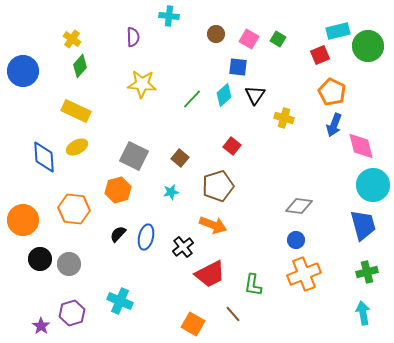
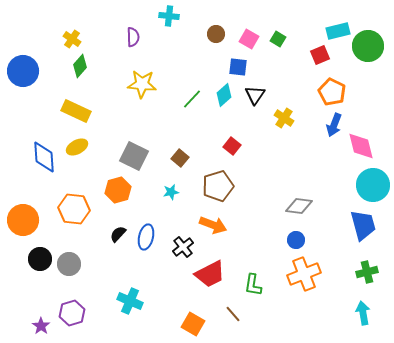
yellow cross at (284, 118): rotated 18 degrees clockwise
cyan cross at (120, 301): moved 10 px right
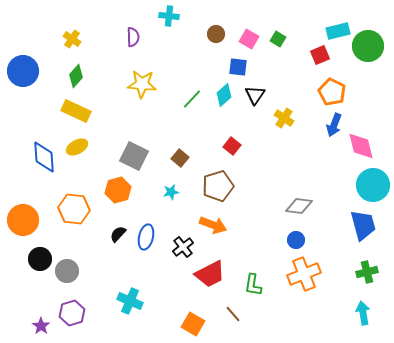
green diamond at (80, 66): moved 4 px left, 10 px down
gray circle at (69, 264): moved 2 px left, 7 px down
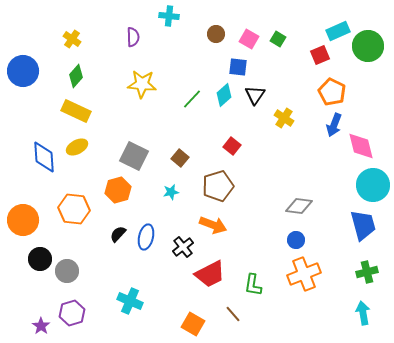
cyan rectangle at (338, 31): rotated 10 degrees counterclockwise
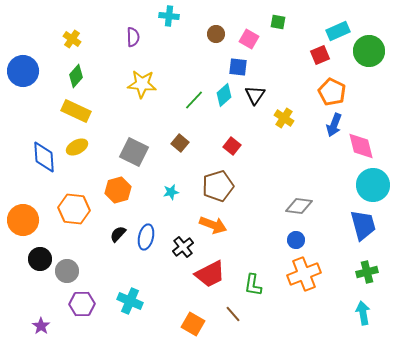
green square at (278, 39): moved 17 px up; rotated 21 degrees counterclockwise
green circle at (368, 46): moved 1 px right, 5 px down
green line at (192, 99): moved 2 px right, 1 px down
gray square at (134, 156): moved 4 px up
brown square at (180, 158): moved 15 px up
purple hexagon at (72, 313): moved 10 px right, 9 px up; rotated 15 degrees clockwise
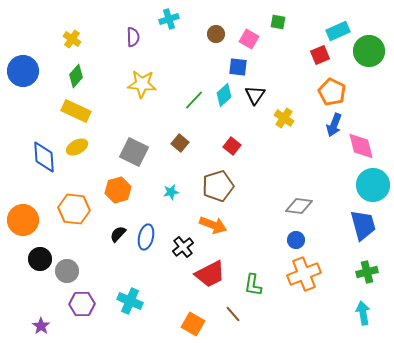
cyan cross at (169, 16): moved 3 px down; rotated 24 degrees counterclockwise
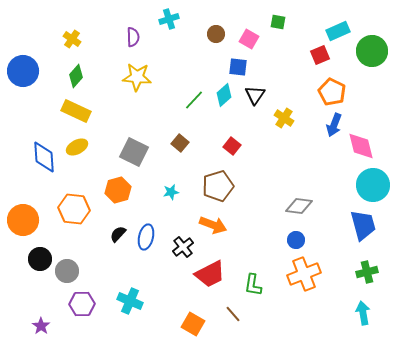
green circle at (369, 51): moved 3 px right
yellow star at (142, 84): moved 5 px left, 7 px up
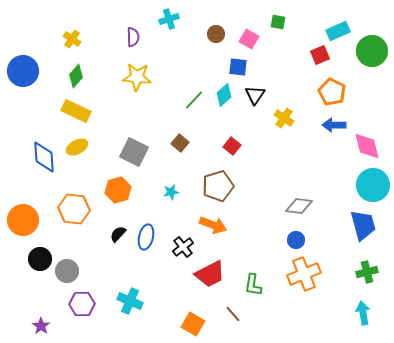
blue arrow at (334, 125): rotated 70 degrees clockwise
pink diamond at (361, 146): moved 6 px right
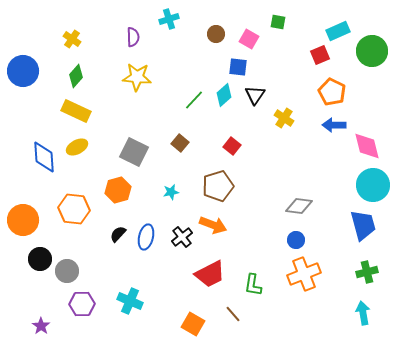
black cross at (183, 247): moved 1 px left, 10 px up
